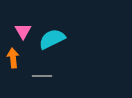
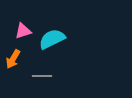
pink triangle: rotated 42 degrees clockwise
orange arrow: moved 1 px down; rotated 144 degrees counterclockwise
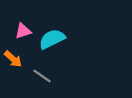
orange arrow: rotated 78 degrees counterclockwise
gray line: rotated 36 degrees clockwise
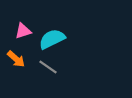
orange arrow: moved 3 px right
gray line: moved 6 px right, 9 px up
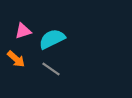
gray line: moved 3 px right, 2 px down
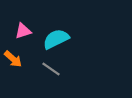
cyan semicircle: moved 4 px right
orange arrow: moved 3 px left
